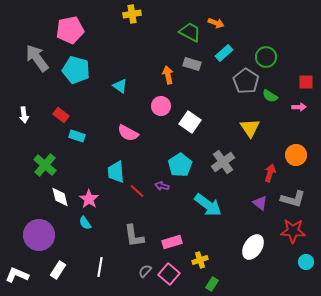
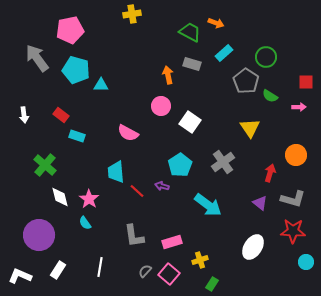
cyan triangle at (120, 86): moved 19 px left, 1 px up; rotated 35 degrees counterclockwise
white L-shape at (17, 275): moved 3 px right, 1 px down
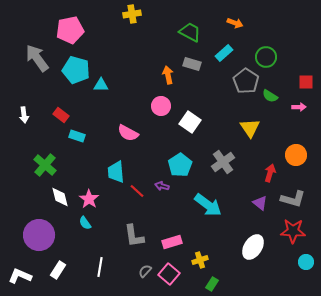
orange arrow at (216, 23): moved 19 px right
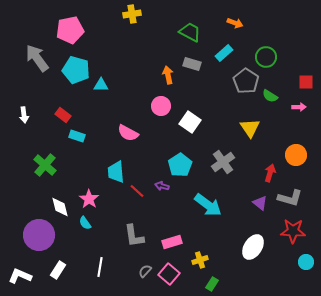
red rectangle at (61, 115): moved 2 px right
white diamond at (60, 197): moved 10 px down
gray L-shape at (293, 199): moved 3 px left, 1 px up
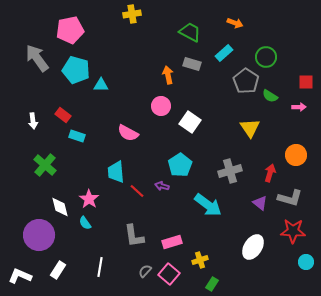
white arrow at (24, 115): moved 9 px right, 6 px down
gray cross at (223, 162): moved 7 px right, 9 px down; rotated 20 degrees clockwise
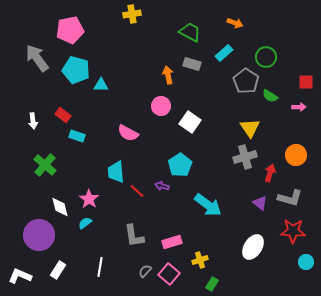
gray cross at (230, 171): moved 15 px right, 14 px up
cyan semicircle at (85, 223): rotated 88 degrees clockwise
